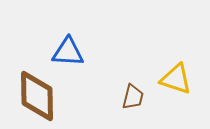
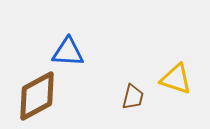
brown diamond: rotated 62 degrees clockwise
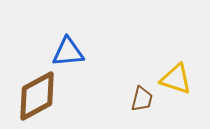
blue triangle: rotated 8 degrees counterclockwise
brown trapezoid: moved 9 px right, 2 px down
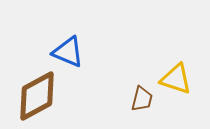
blue triangle: rotated 28 degrees clockwise
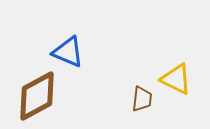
yellow triangle: rotated 8 degrees clockwise
brown trapezoid: rotated 8 degrees counterclockwise
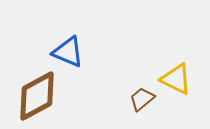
brown trapezoid: rotated 136 degrees counterclockwise
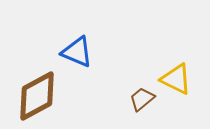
blue triangle: moved 9 px right
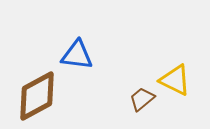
blue triangle: moved 3 px down; rotated 16 degrees counterclockwise
yellow triangle: moved 1 px left, 1 px down
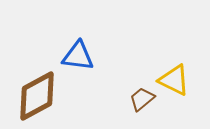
blue triangle: moved 1 px right, 1 px down
yellow triangle: moved 1 px left
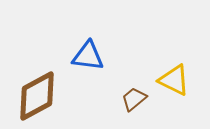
blue triangle: moved 10 px right
brown trapezoid: moved 8 px left
